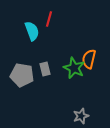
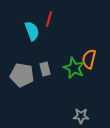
gray star: rotated 21 degrees clockwise
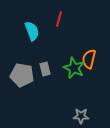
red line: moved 10 px right
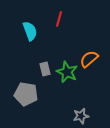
cyan semicircle: moved 2 px left
orange semicircle: rotated 36 degrees clockwise
green star: moved 7 px left, 4 px down
gray pentagon: moved 4 px right, 19 px down
gray star: rotated 14 degrees counterclockwise
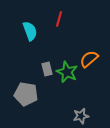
gray rectangle: moved 2 px right
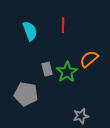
red line: moved 4 px right, 6 px down; rotated 14 degrees counterclockwise
green star: rotated 15 degrees clockwise
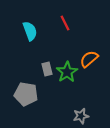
red line: moved 2 px right, 2 px up; rotated 28 degrees counterclockwise
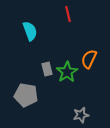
red line: moved 3 px right, 9 px up; rotated 14 degrees clockwise
orange semicircle: rotated 24 degrees counterclockwise
gray pentagon: moved 1 px down
gray star: moved 1 px up
